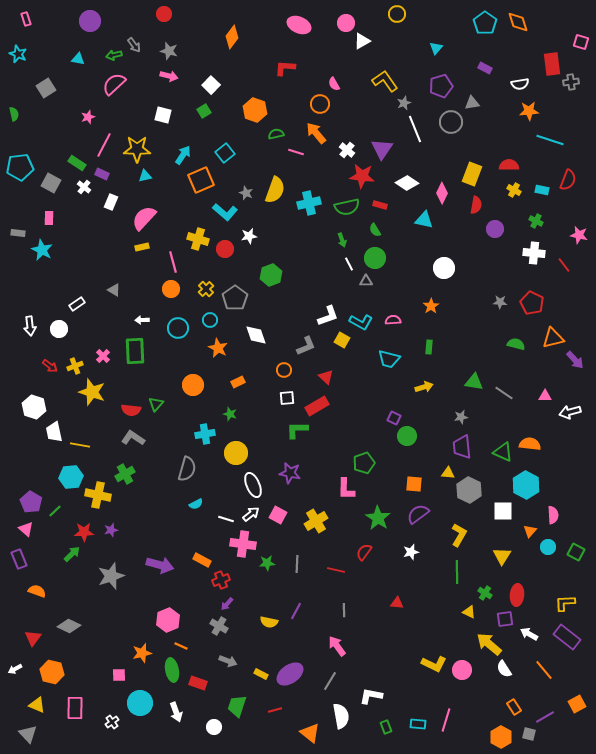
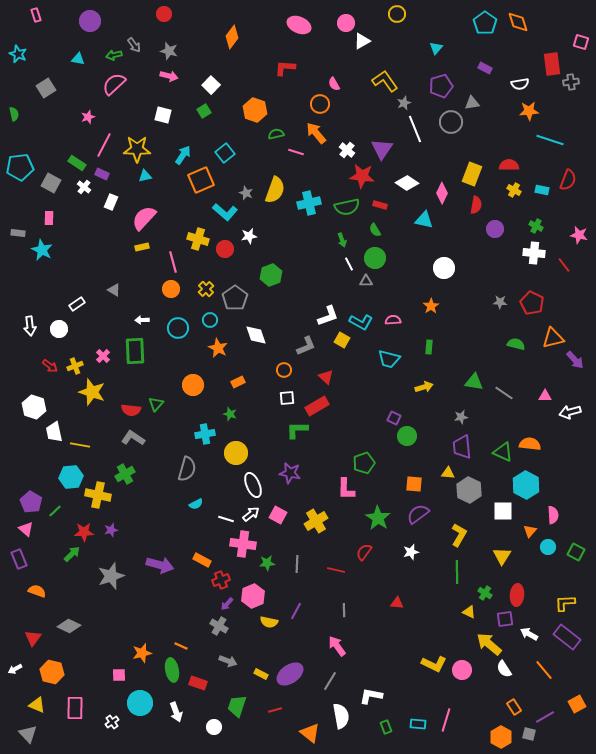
pink rectangle at (26, 19): moved 10 px right, 4 px up
green cross at (536, 221): moved 5 px down
pink hexagon at (168, 620): moved 85 px right, 24 px up
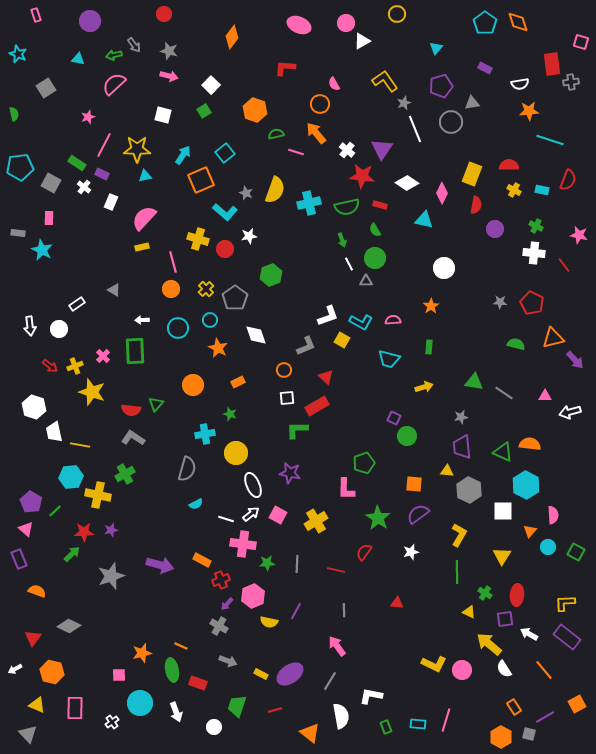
yellow triangle at (448, 473): moved 1 px left, 2 px up
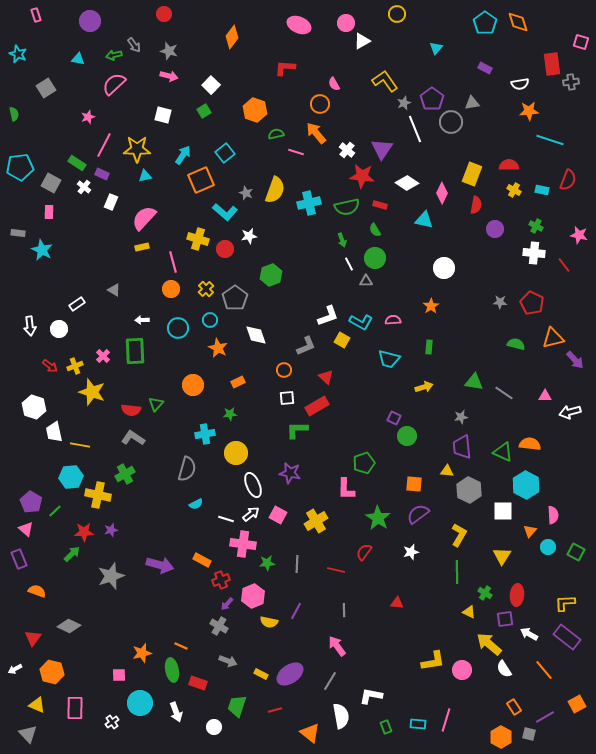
purple pentagon at (441, 86): moved 9 px left, 13 px down; rotated 20 degrees counterclockwise
pink rectangle at (49, 218): moved 6 px up
green star at (230, 414): rotated 24 degrees counterclockwise
yellow L-shape at (434, 664): moved 1 px left, 3 px up; rotated 35 degrees counterclockwise
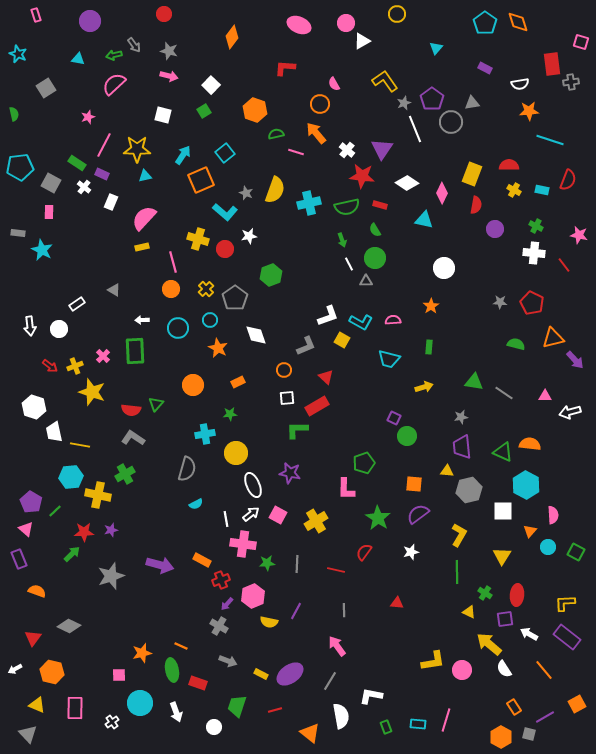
gray hexagon at (469, 490): rotated 20 degrees clockwise
white line at (226, 519): rotated 63 degrees clockwise
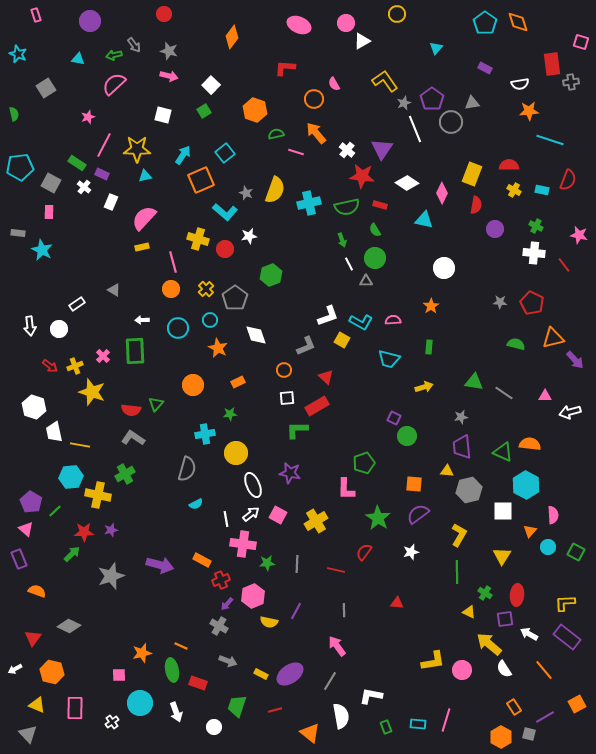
orange circle at (320, 104): moved 6 px left, 5 px up
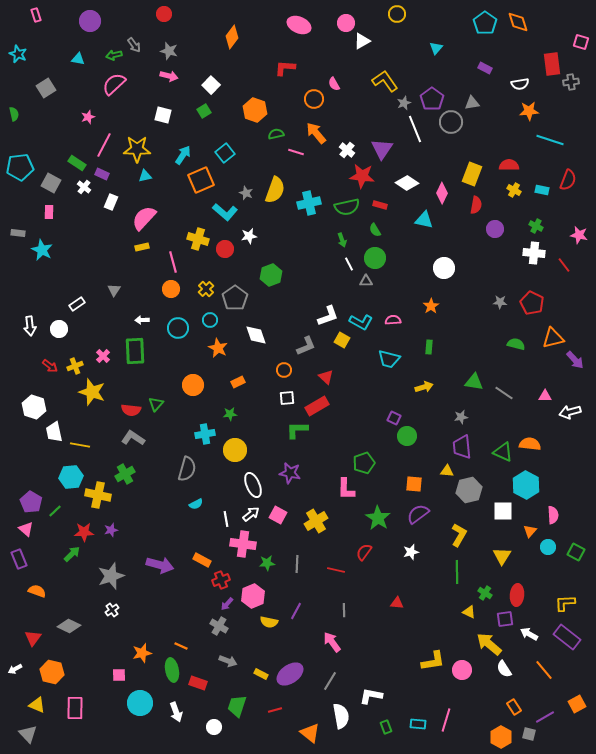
gray triangle at (114, 290): rotated 32 degrees clockwise
yellow circle at (236, 453): moved 1 px left, 3 px up
pink arrow at (337, 646): moved 5 px left, 4 px up
white cross at (112, 722): moved 112 px up
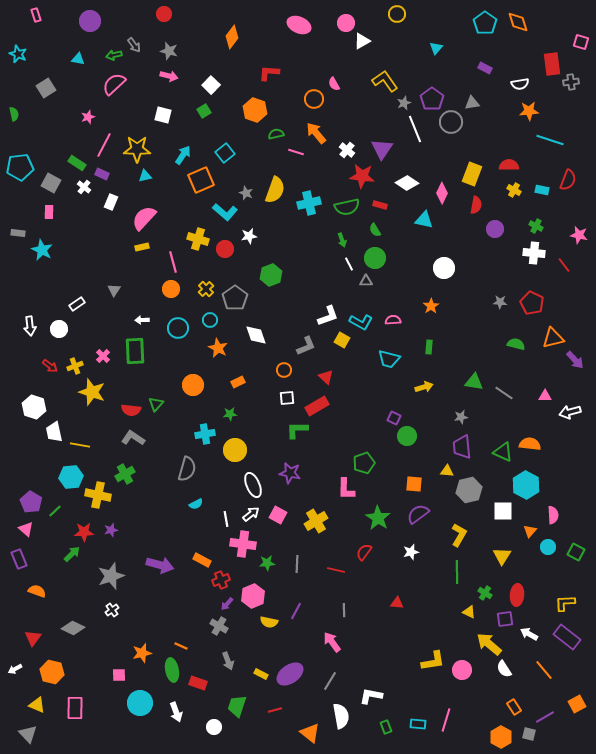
red L-shape at (285, 68): moved 16 px left, 5 px down
gray diamond at (69, 626): moved 4 px right, 2 px down
gray arrow at (228, 661): rotated 48 degrees clockwise
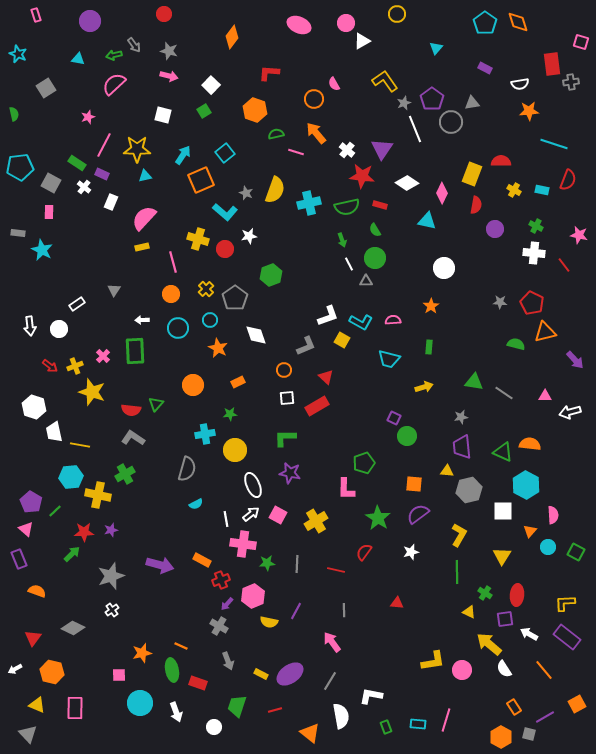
cyan line at (550, 140): moved 4 px right, 4 px down
red semicircle at (509, 165): moved 8 px left, 4 px up
cyan triangle at (424, 220): moved 3 px right, 1 px down
orange circle at (171, 289): moved 5 px down
orange triangle at (553, 338): moved 8 px left, 6 px up
green L-shape at (297, 430): moved 12 px left, 8 px down
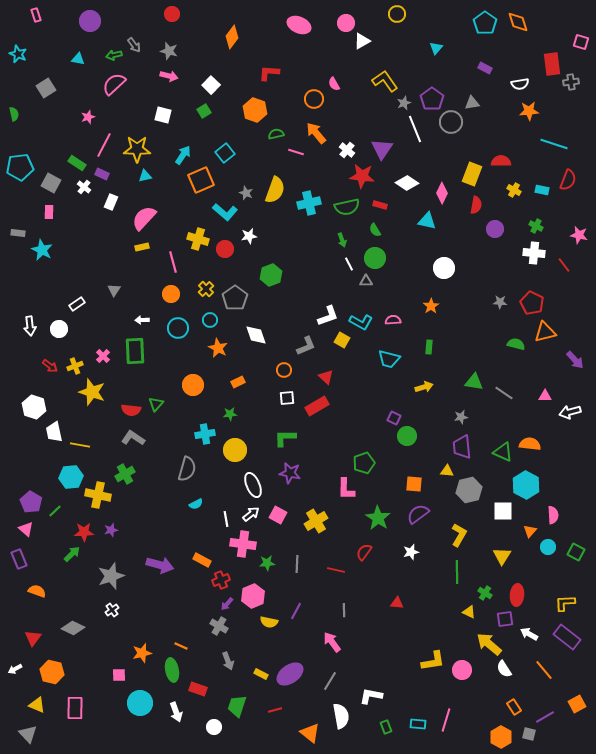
red circle at (164, 14): moved 8 px right
red rectangle at (198, 683): moved 6 px down
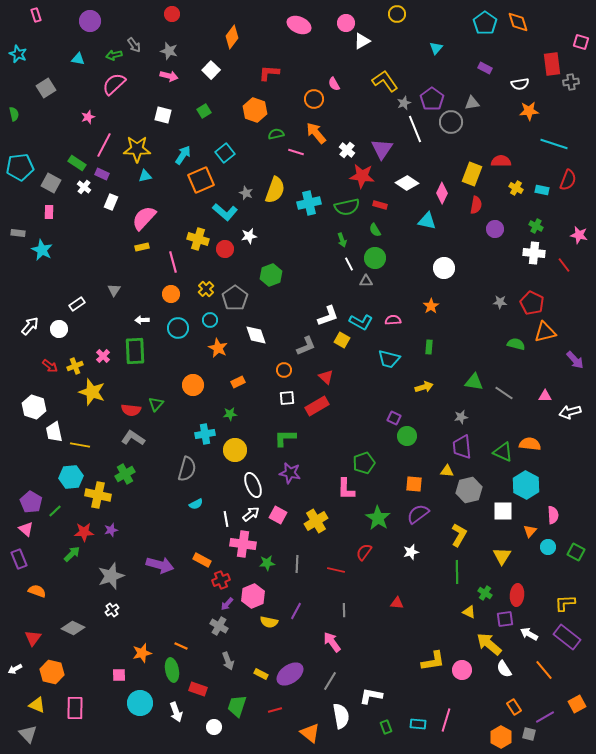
white square at (211, 85): moved 15 px up
yellow cross at (514, 190): moved 2 px right, 2 px up
white arrow at (30, 326): rotated 132 degrees counterclockwise
